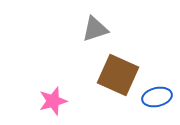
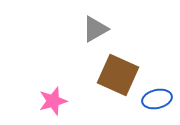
gray triangle: rotated 12 degrees counterclockwise
blue ellipse: moved 2 px down
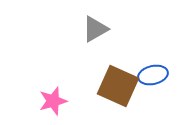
brown square: moved 11 px down
blue ellipse: moved 4 px left, 24 px up
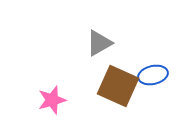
gray triangle: moved 4 px right, 14 px down
pink star: moved 1 px left, 1 px up
